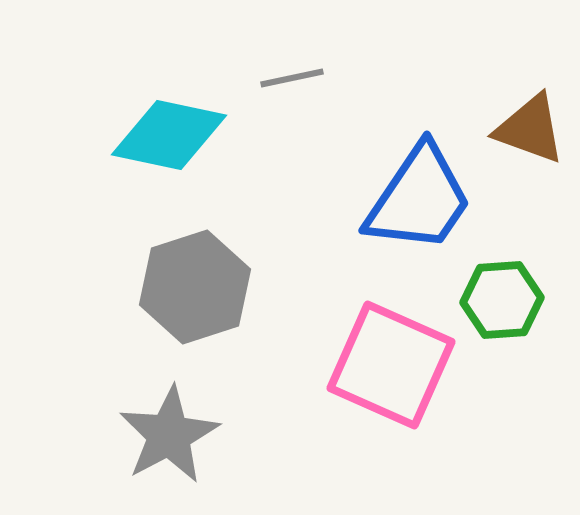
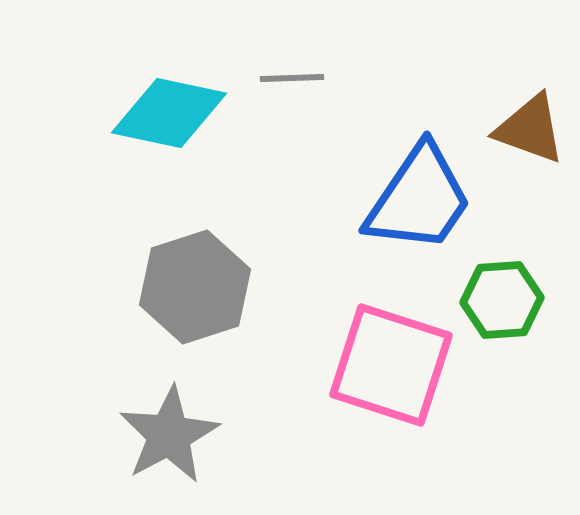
gray line: rotated 10 degrees clockwise
cyan diamond: moved 22 px up
pink square: rotated 6 degrees counterclockwise
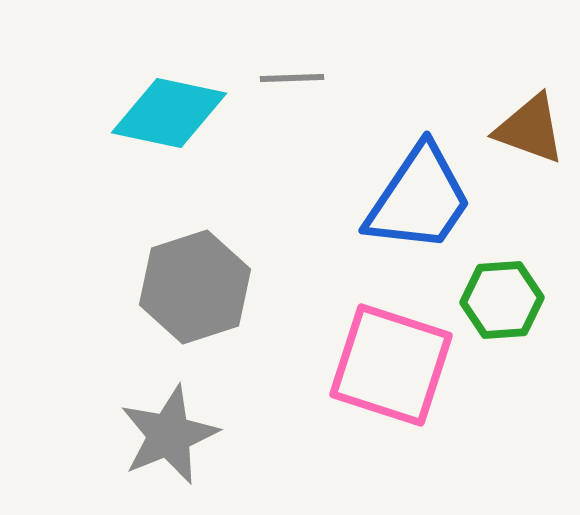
gray star: rotated 6 degrees clockwise
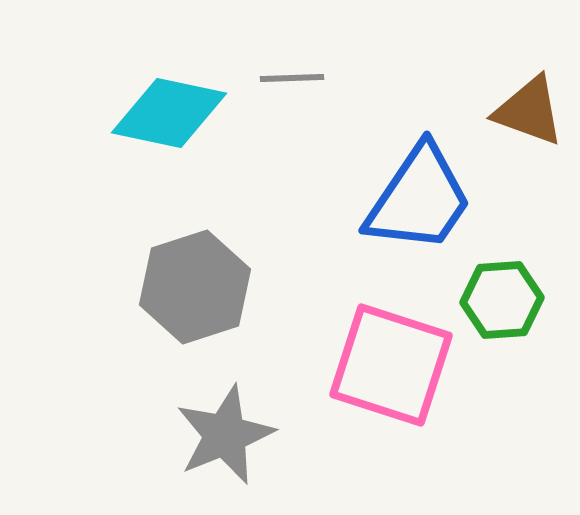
brown triangle: moved 1 px left, 18 px up
gray star: moved 56 px right
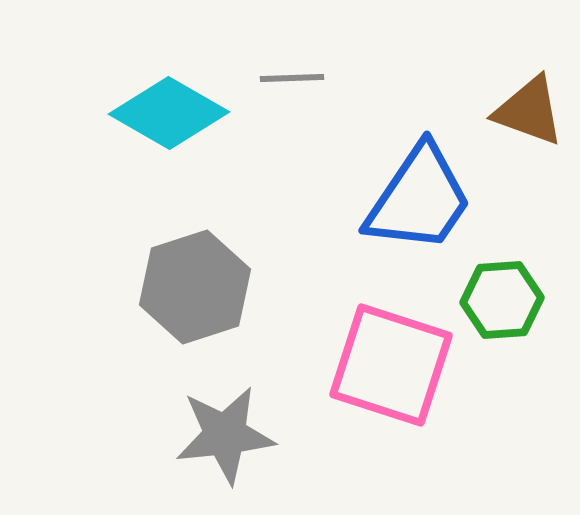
cyan diamond: rotated 18 degrees clockwise
gray star: rotated 16 degrees clockwise
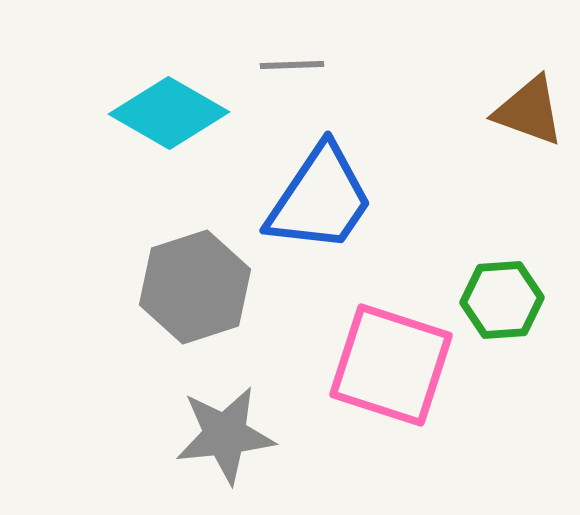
gray line: moved 13 px up
blue trapezoid: moved 99 px left
